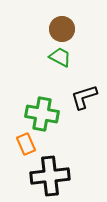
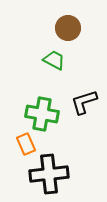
brown circle: moved 6 px right, 1 px up
green trapezoid: moved 6 px left, 3 px down
black L-shape: moved 5 px down
black cross: moved 1 px left, 2 px up
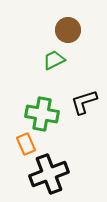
brown circle: moved 2 px down
green trapezoid: rotated 55 degrees counterclockwise
black cross: rotated 15 degrees counterclockwise
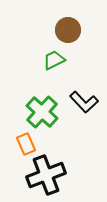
black L-shape: rotated 116 degrees counterclockwise
green cross: moved 2 px up; rotated 32 degrees clockwise
black cross: moved 3 px left, 1 px down
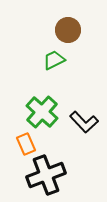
black L-shape: moved 20 px down
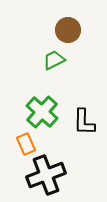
black L-shape: rotated 44 degrees clockwise
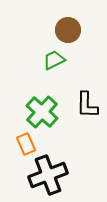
black L-shape: moved 3 px right, 17 px up
black cross: moved 2 px right
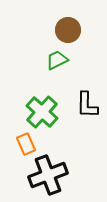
green trapezoid: moved 3 px right
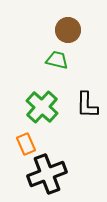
green trapezoid: rotated 40 degrees clockwise
green cross: moved 5 px up
black cross: moved 1 px left, 1 px up
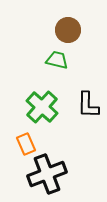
black L-shape: moved 1 px right
